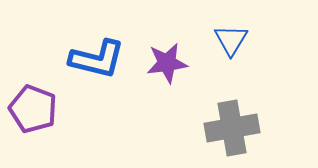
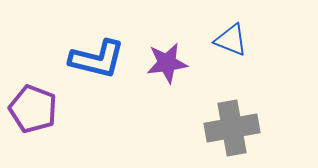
blue triangle: rotated 39 degrees counterclockwise
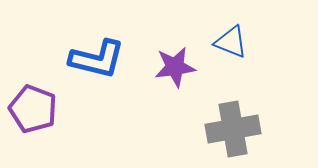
blue triangle: moved 2 px down
purple star: moved 8 px right, 4 px down
gray cross: moved 1 px right, 1 px down
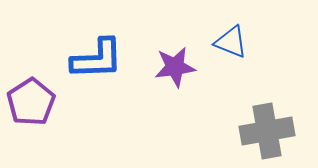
blue L-shape: rotated 16 degrees counterclockwise
purple pentagon: moved 2 px left, 7 px up; rotated 18 degrees clockwise
gray cross: moved 34 px right, 2 px down
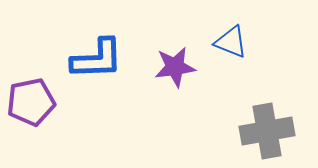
purple pentagon: rotated 21 degrees clockwise
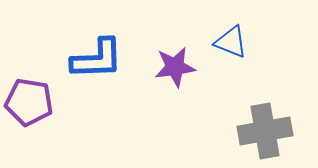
purple pentagon: moved 2 px left; rotated 21 degrees clockwise
gray cross: moved 2 px left
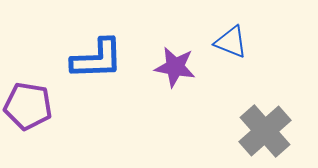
purple star: rotated 18 degrees clockwise
purple pentagon: moved 1 px left, 4 px down
gray cross: rotated 32 degrees counterclockwise
